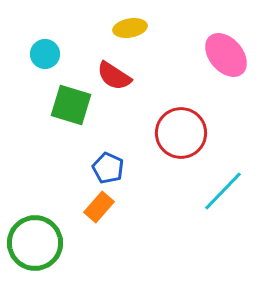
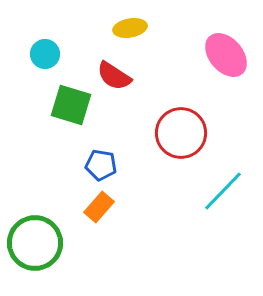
blue pentagon: moved 7 px left, 3 px up; rotated 16 degrees counterclockwise
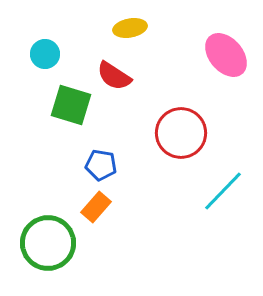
orange rectangle: moved 3 px left
green circle: moved 13 px right
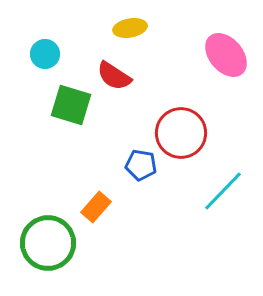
blue pentagon: moved 40 px right
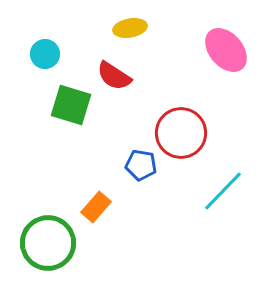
pink ellipse: moved 5 px up
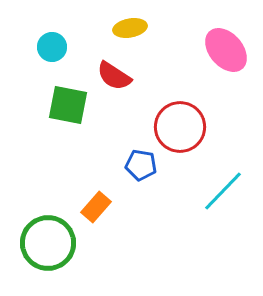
cyan circle: moved 7 px right, 7 px up
green square: moved 3 px left; rotated 6 degrees counterclockwise
red circle: moved 1 px left, 6 px up
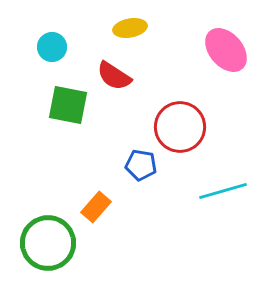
cyan line: rotated 30 degrees clockwise
